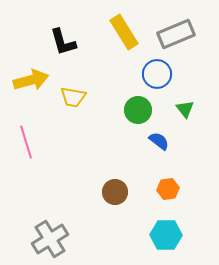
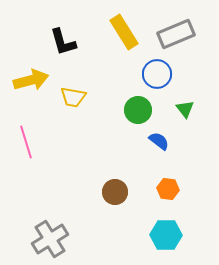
orange hexagon: rotated 15 degrees clockwise
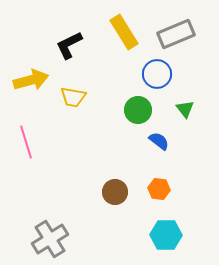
black L-shape: moved 6 px right, 3 px down; rotated 80 degrees clockwise
orange hexagon: moved 9 px left
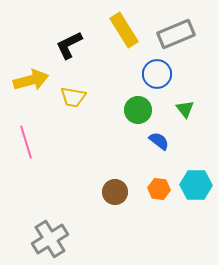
yellow rectangle: moved 2 px up
cyan hexagon: moved 30 px right, 50 px up
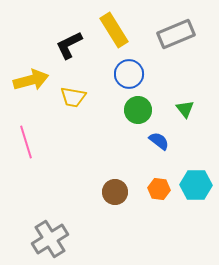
yellow rectangle: moved 10 px left
blue circle: moved 28 px left
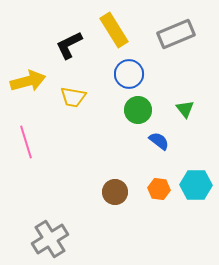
yellow arrow: moved 3 px left, 1 px down
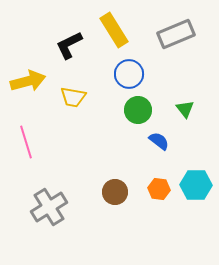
gray cross: moved 1 px left, 32 px up
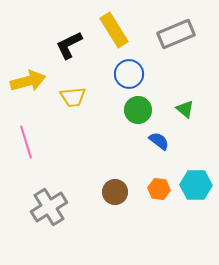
yellow trapezoid: rotated 16 degrees counterclockwise
green triangle: rotated 12 degrees counterclockwise
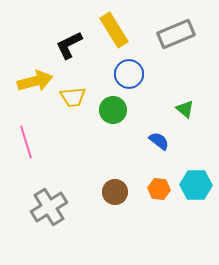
yellow arrow: moved 7 px right
green circle: moved 25 px left
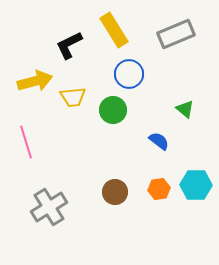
orange hexagon: rotated 15 degrees counterclockwise
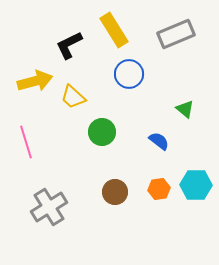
yellow trapezoid: rotated 48 degrees clockwise
green circle: moved 11 px left, 22 px down
